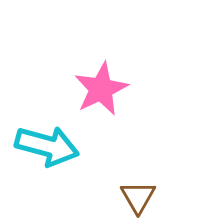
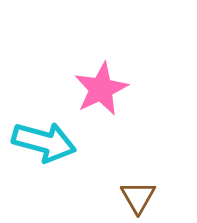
cyan arrow: moved 3 px left, 4 px up
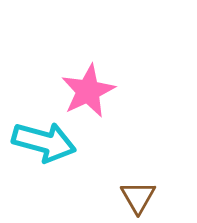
pink star: moved 13 px left, 2 px down
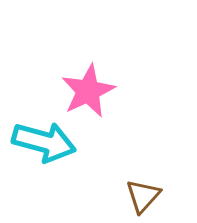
brown triangle: moved 5 px right, 1 px up; rotated 12 degrees clockwise
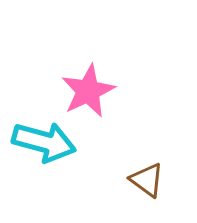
brown triangle: moved 4 px right, 16 px up; rotated 36 degrees counterclockwise
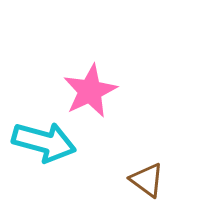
pink star: moved 2 px right
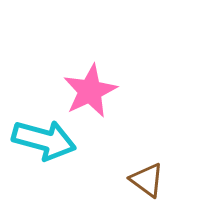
cyan arrow: moved 2 px up
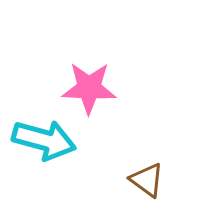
pink star: moved 1 px left, 3 px up; rotated 28 degrees clockwise
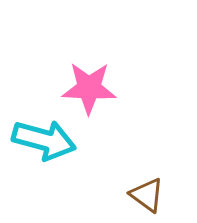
brown triangle: moved 15 px down
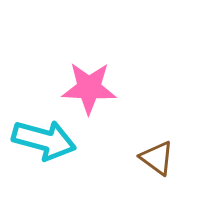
brown triangle: moved 10 px right, 37 px up
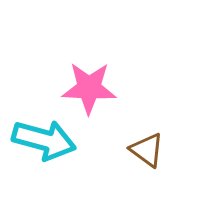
brown triangle: moved 10 px left, 8 px up
